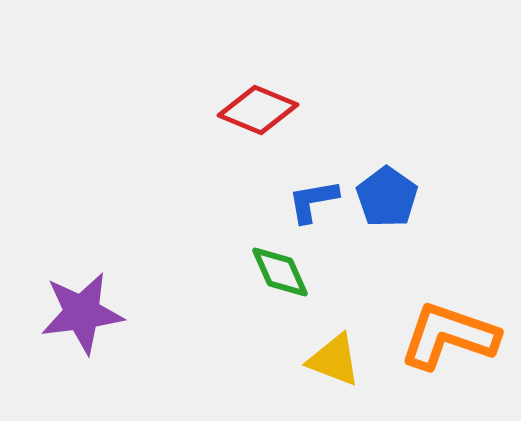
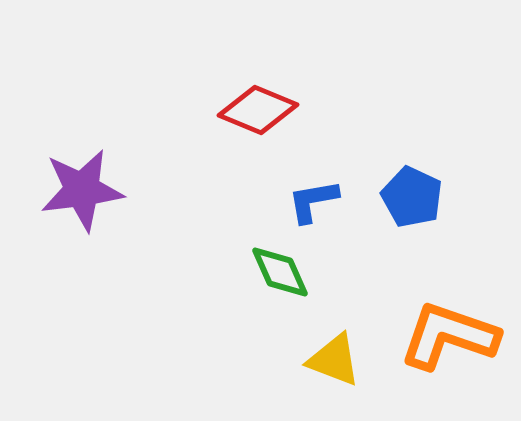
blue pentagon: moved 25 px right; rotated 10 degrees counterclockwise
purple star: moved 123 px up
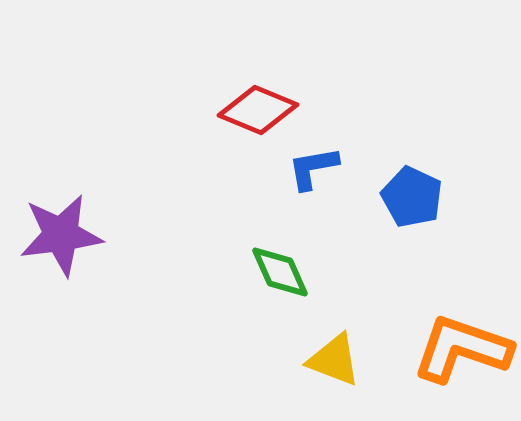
purple star: moved 21 px left, 45 px down
blue L-shape: moved 33 px up
orange L-shape: moved 13 px right, 13 px down
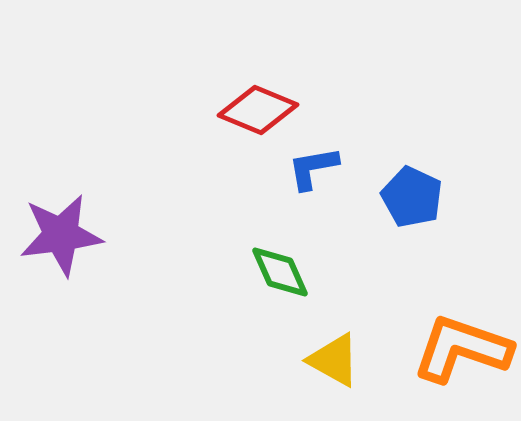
yellow triangle: rotated 8 degrees clockwise
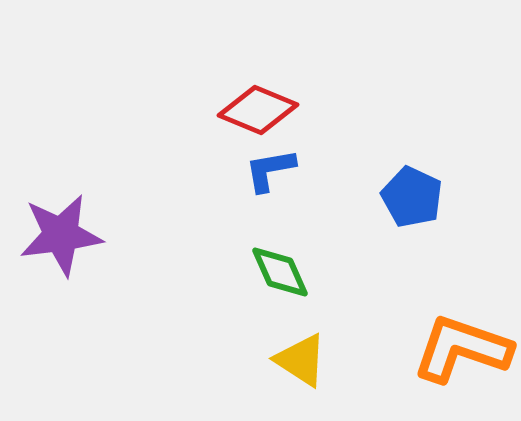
blue L-shape: moved 43 px left, 2 px down
yellow triangle: moved 33 px left; rotated 4 degrees clockwise
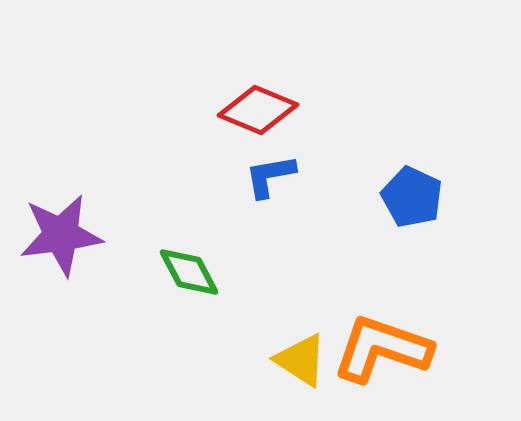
blue L-shape: moved 6 px down
green diamond: moved 91 px left; rotated 4 degrees counterclockwise
orange L-shape: moved 80 px left
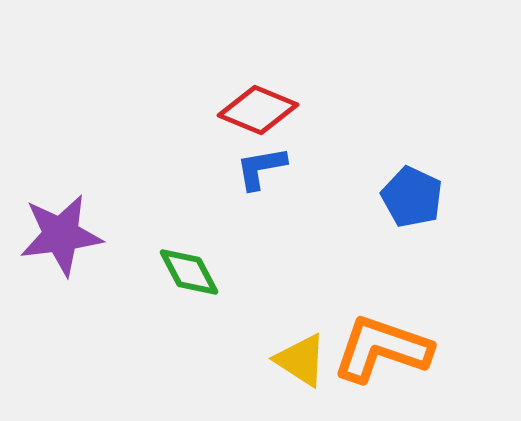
blue L-shape: moved 9 px left, 8 px up
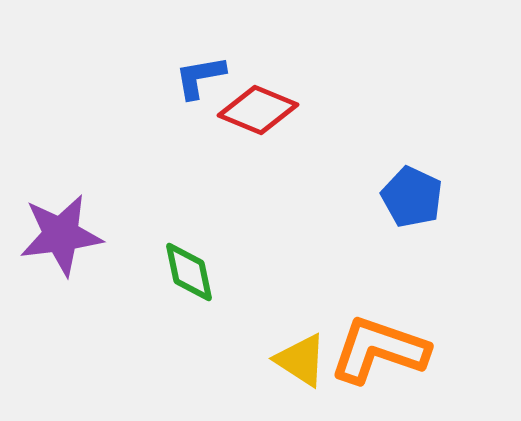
blue L-shape: moved 61 px left, 91 px up
green diamond: rotated 16 degrees clockwise
orange L-shape: moved 3 px left, 1 px down
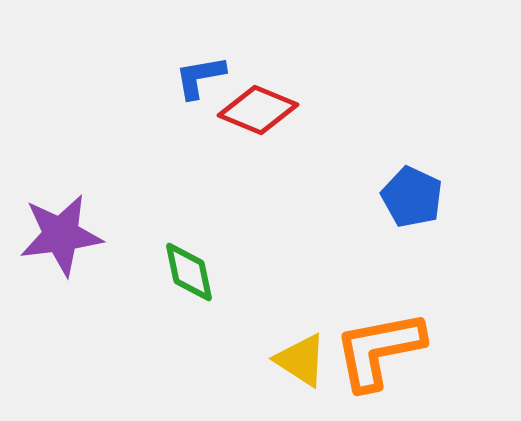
orange L-shape: rotated 30 degrees counterclockwise
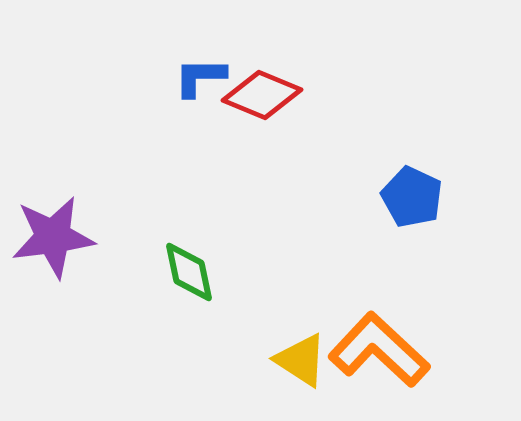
blue L-shape: rotated 10 degrees clockwise
red diamond: moved 4 px right, 15 px up
purple star: moved 8 px left, 2 px down
orange L-shape: rotated 54 degrees clockwise
